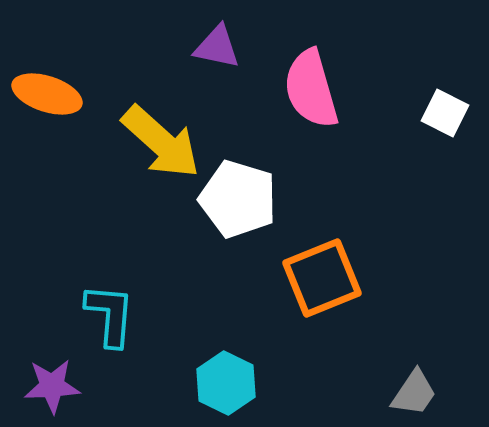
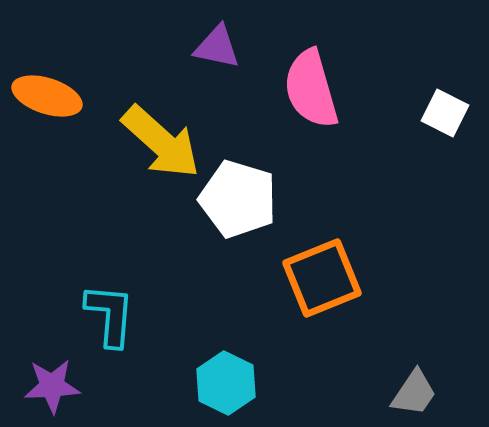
orange ellipse: moved 2 px down
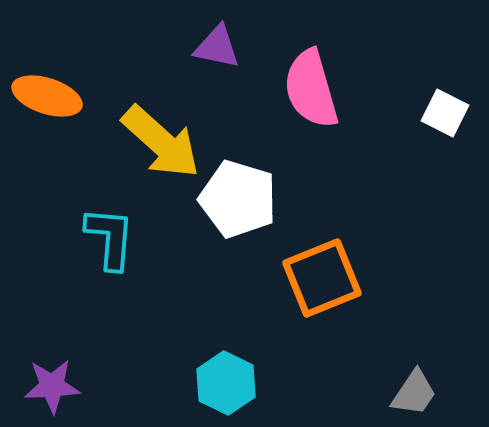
cyan L-shape: moved 77 px up
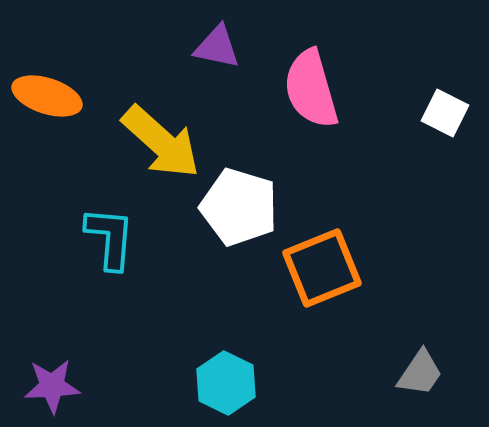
white pentagon: moved 1 px right, 8 px down
orange square: moved 10 px up
gray trapezoid: moved 6 px right, 20 px up
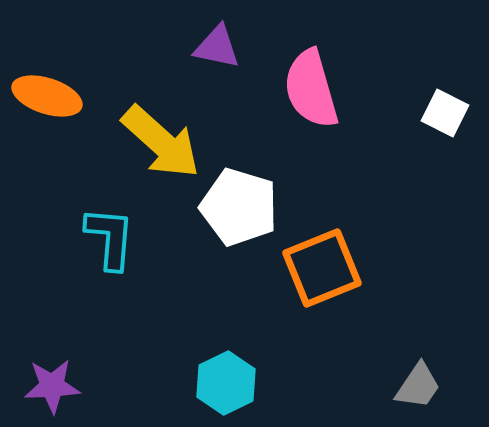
gray trapezoid: moved 2 px left, 13 px down
cyan hexagon: rotated 8 degrees clockwise
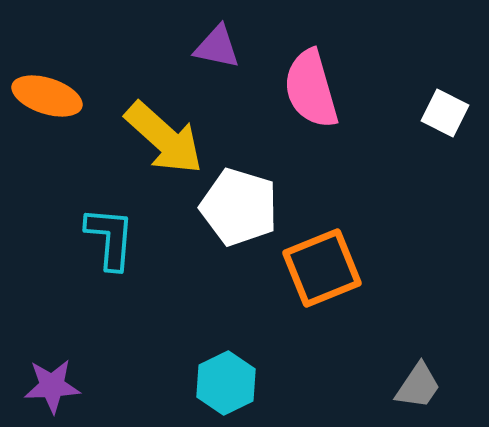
yellow arrow: moved 3 px right, 4 px up
